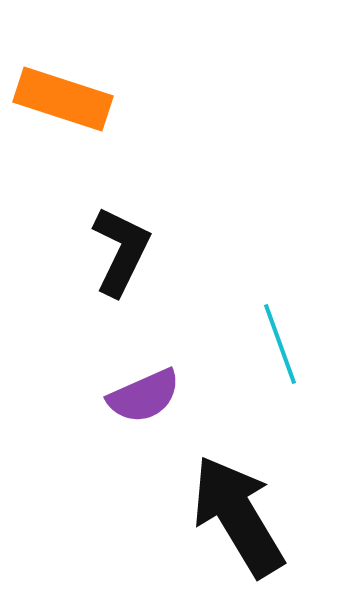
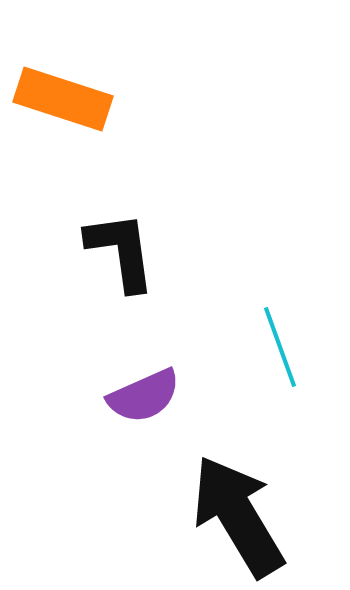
black L-shape: rotated 34 degrees counterclockwise
cyan line: moved 3 px down
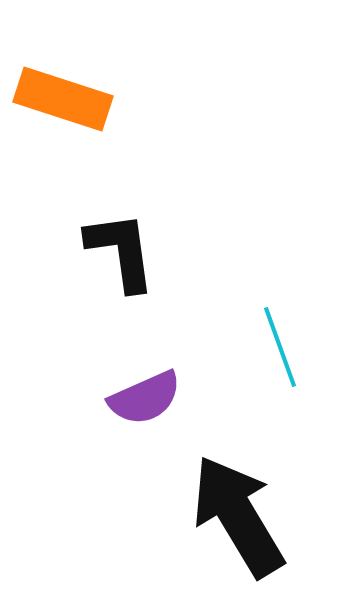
purple semicircle: moved 1 px right, 2 px down
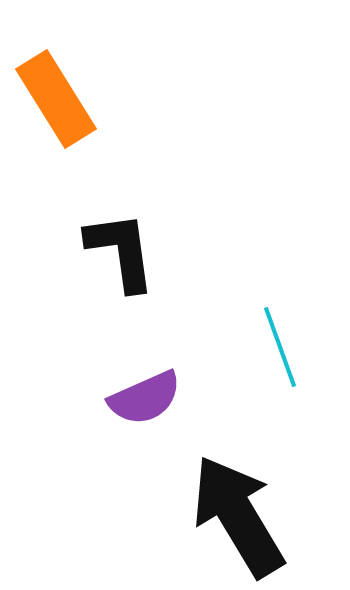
orange rectangle: moved 7 px left; rotated 40 degrees clockwise
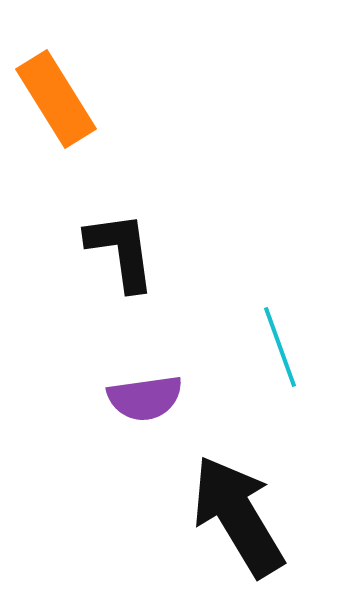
purple semicircle: rotated 16 degrees clockwise
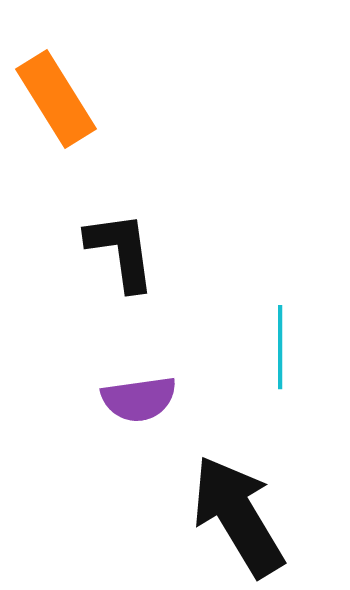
cyan line: rotated 20 degrees clockwise
purple semicircle: moved 6 px left, 1 px down
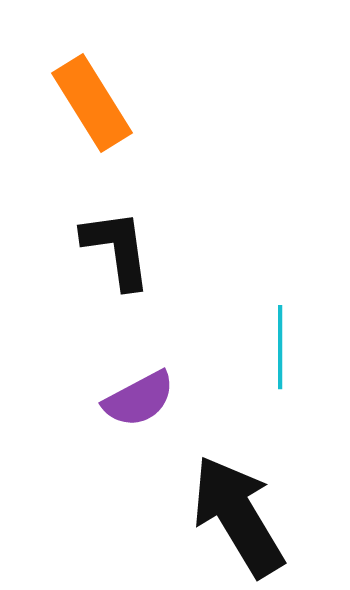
orange rectangle: moved 36 px right, 4 px down
black L-shape: moved 4 px left, 2 px up
purple semicircle: rotated 20 degrees counterclockwise
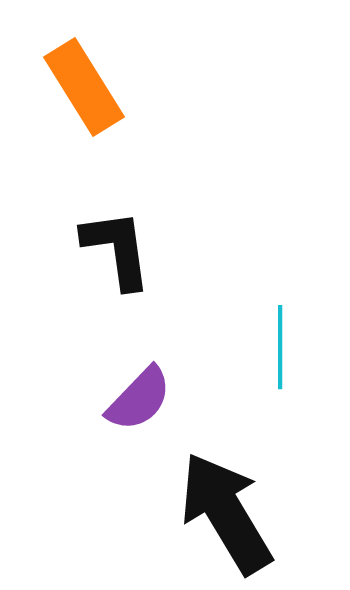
orange rectangle: moved 8 px left, 16 px up
purple semicircle: rotated 18 degrees counterclockwise
black arrow: moved 12 px left, 3 px up
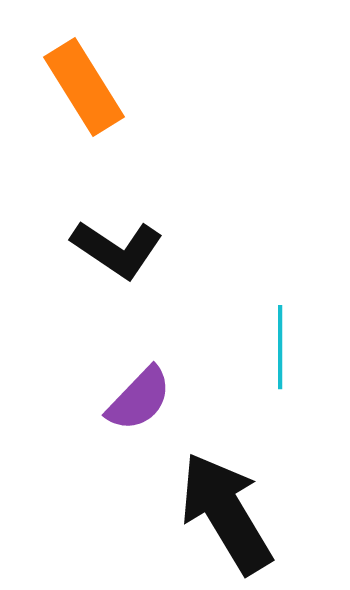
black L-shape: rotated 132 degrees clockwise
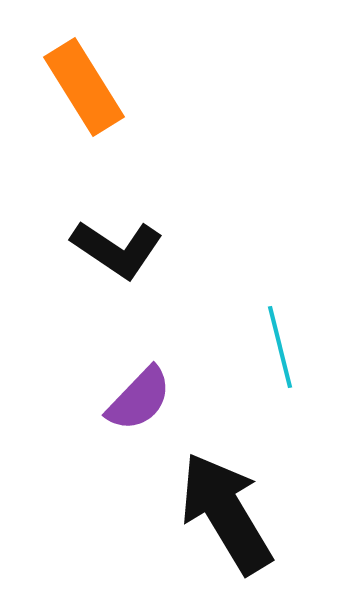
cyan line: rotated 14 degrees counterclockwise
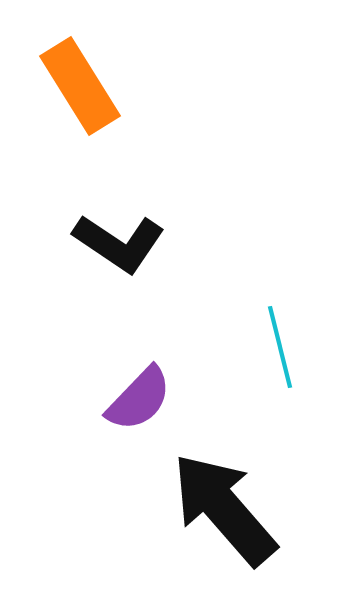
orange rectangle: moved 4 px left, 1 px up
black L-shape: moved 2 px right, 6 px up
black arrow: moved 2 px left, 4 px up; rotated 10 degrees counterclockwise
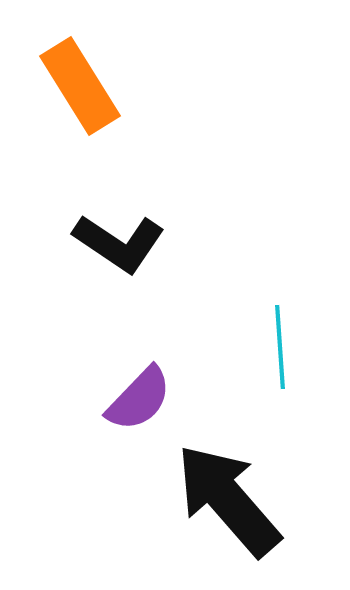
cyan line: rotated 10 degrees clockwise
black arrow: moved 4 px right, 9 px up
